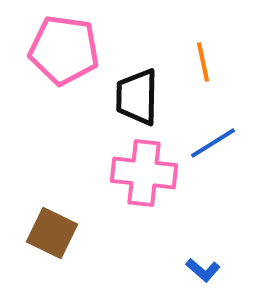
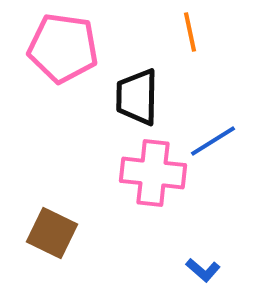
pink pentagon: moved 1 px left, 2 px up
orange line: moved 13 px left, 30 px up
blue line: moved 2 px up
pink cross: moved 9 px right
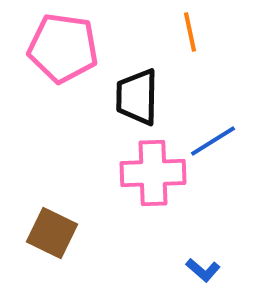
pink cross: rotated 8 degrees counterclockwise
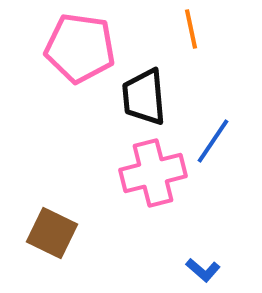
orange line: moved 1 px right, 3 px up
pink pentagon: moved 17 px right
black trapezoid: moved 7 px right; rotated 6 degrees counterclockwise
blue line: rotated 24 degrees counterclockwise
pink cross: rotated 12 degrees counterclockwise
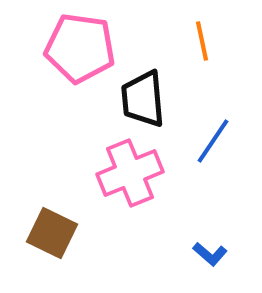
orange line: moved 11 px right, 12 px down
black trapezoid: moved 1 px left, 2 px down
pink cross: moved 23 px left; rotated 8 degrees counterclockwise
blue L-shape: moved 7 px right, 16 px up
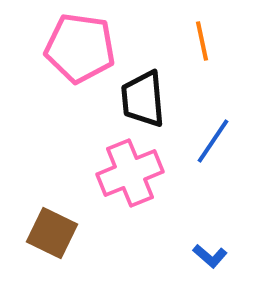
blue L-shape: moved 2 px down
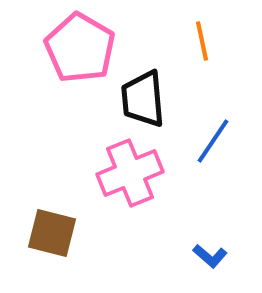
pink pentagon: rotated 22 degrees clockwise
brown square: rotated 12 degrees counterclockwise
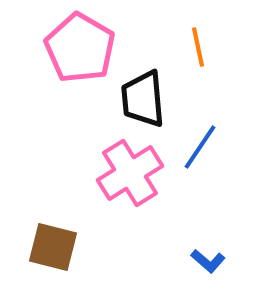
orange line: moved 4 px left, 6 px down
blue line: moved 13 px left, 6 px down
pink cross: rotated 10 degrees counterclockwise
brown square: moved 1 px right, 14 px down
blue L-shape: moved 2 px left, 5 px down
